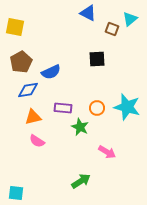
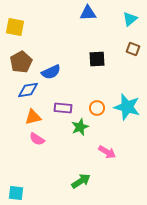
blue triangle: rotated 30 degrees counterclockwise
brown square: moved 21 px right, 20 px down
green star: rotated 24 degrees clockwise
pink semicircle: moved 2 px up
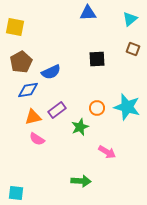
purple rectangle: moved 6 px left, 2 px down; rotated 42 degrees counterclockwise
green arrow: rotated 36 degrees clockwise
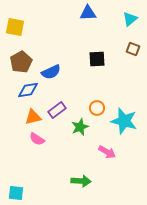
cyan star: moved 3 px left, 14 px down
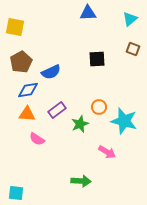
orange circle: moved 2 px right, 1 px up
orange triangle: moved 6 px left, 3 px up; rotated 18 degrees clockwise
green star: moved 3 px up
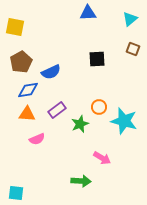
pink semicircle: rotated 56 degrees counterclockwise
pink arrow: moved 5 px left, 6 px down
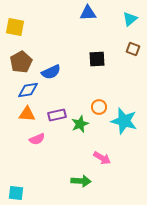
purple rectangle: moved 5 px down; rotated 24 degrees clockwise
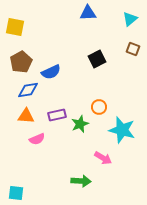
black square: rotated 24 degrees counterclockwise
orange triangle: moved 1 px left, 2 px down
cyan star: moved 2 px left, 9 px down
pink arrow: moved 1 px right
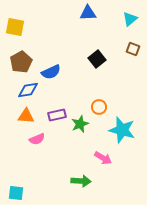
black square: rotated 12 degrees counterclockwise
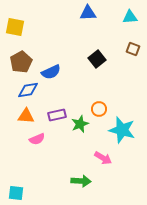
cyan triangle: moved 2 px up; rotated 35 degrees clockwise
orange circle: moved 2 px down
